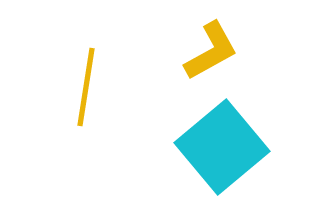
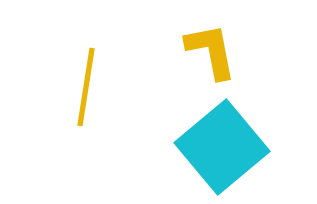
yellow L-shape: rotated 72 degrees counterclockwise
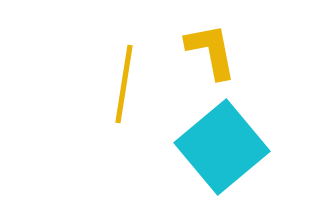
yellow line: moved 38 px right, 3 px up
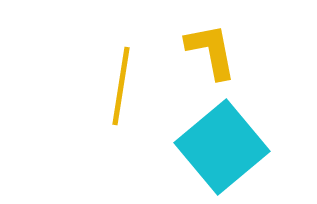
yellow line: moved 3 px left, 2 px down
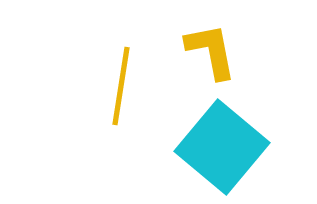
cyan square: rotated 10 degrees counterclockwise
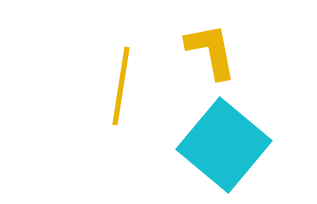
cyan square: moved 2 px right, 2 px up
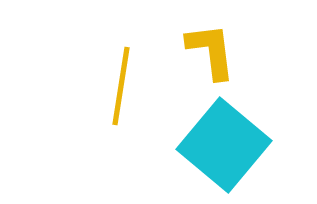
yellow L-shape: rotated 4 degrees clockwise
